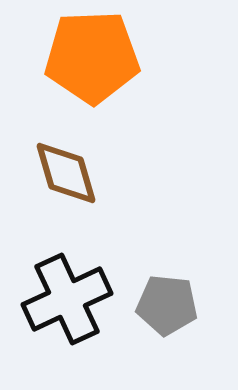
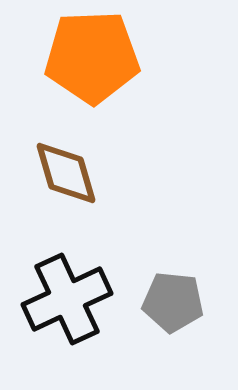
gray pentagon: moved 6 px right, 3 px up
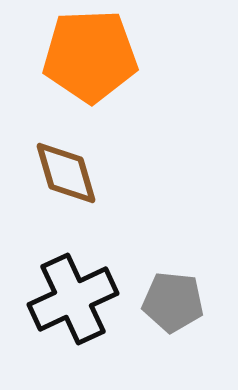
orange pentagon: moved 2 px left, 1 px up
black cross: moved 6 px right
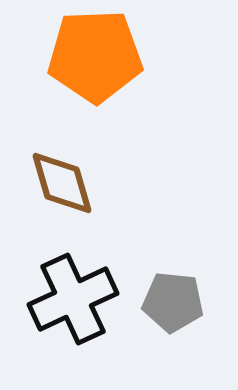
orange pentagon: moved 5 px right
brown diamond: moved 4 px left, 10 px down
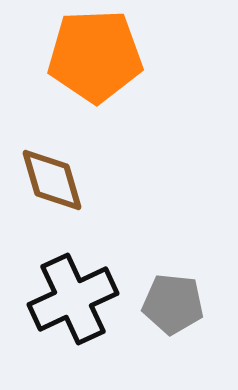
brown diamond: moved 10 px left, 3 px up
gray pentagon: moved 2 px down
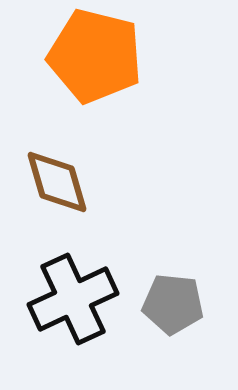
orange pentagon: rotated 16 degrees clockwise
brown diamond: moved 5 px right, 2 px down
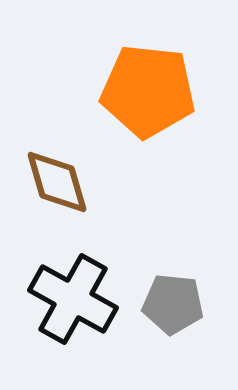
orange pentagon: moved 53 px right, 35 px down; rotated 8 degrees counterclockwise
black cross: rotated 36 degrees counterclockwise
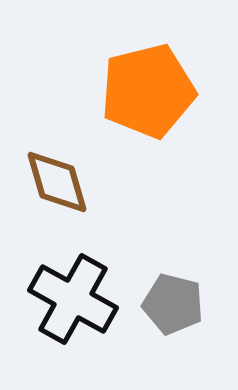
orange pentagon: rotated 20 degrees counterclockwise
gray pentagon: rotated 8 degrees clockwise
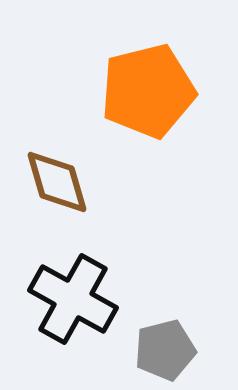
gray pentagon: moved 8 px left, 46 px down; rotated 28 degrees counterclockwise
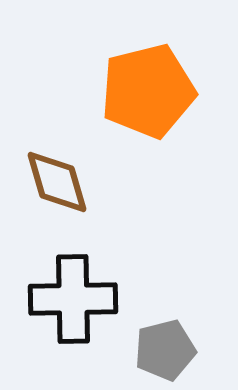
black cross: rotated 30 degrees counterclockwise
